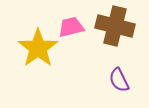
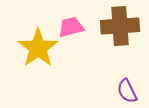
brown cross: moved 5 px right; rotated 18 degrees counterclockwise
purple semicircle: moved 8 px right, 11 px down
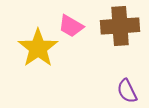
pink trapezoid: moved 1 px up; rotated 136 degrees counterclockwise
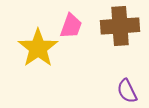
pink trapezoid: rotated 100 degrees counterclockwise
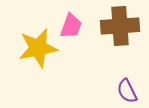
yellow star: rotated 24 degrees clockwise
